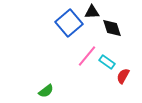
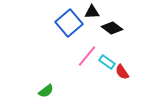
black diamond: rotated 35 degrees counterclockwise
red semicircle: moved 1 px left, 4 px up; rotated 63 degrees counterclockwise
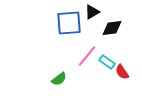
black triangle: rotated 28 degrees counterclockwise
blue square: rotated 36 degrees clockwise
black diamond: rotated 45 degrees counterclockwise
green semicircle: moved 13 px right, 12 px up
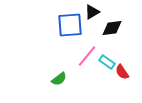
blue square: moved 1 px right, 2 px down
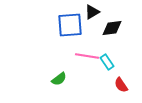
pink line: rotated 60 degrees clockwise
cyan rectangle: rotated 21 degrees clockwise
red semicircle: moved 1 px left, 13 px down
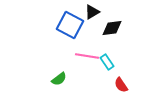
blue square: rotated 32 degrees clockwise
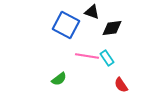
black triangle: rotated 49 degrees clockwise
blue square: moved 4 px left
cyan rectangle: moved 4 px up
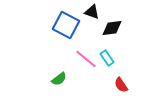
pink line: moved 1 px left, 3 px down; rotated 30 degrees clockwise
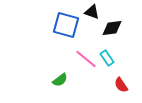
blue square: rotated 12 degrees counterclockwise
green semicircle: moved 1 px right, 1 px down
